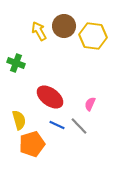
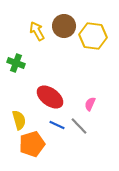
yellow arrow: moved 2 px left
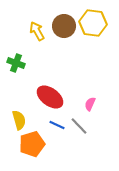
yellow hexagon: moved 13 px up
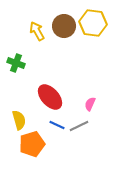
red ellipse: rotated 12 degrees clockwise
gray line: rotated 72 degrees counterclockwise
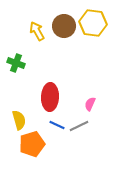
red ellipse: rotated 44 degrees clockwise
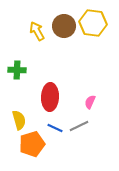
green cross: moved 1 px right, 7 px down; rotated 18 degrees counterclockwise
pink semicircle: moved 2 px up
blue line: moved 2 px left, 3 px down
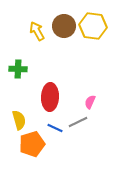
yellow hexagon: moved 3 px down
green cross: moved 1 px right, 1 px up
gray line: moved 1 px left, 4 px up
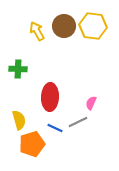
pink semicircle: moved 1 px right, 1 px down
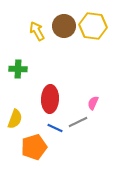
red ellipse: moved 2 px down
pink semicircle: moved 2 px right
yellow semicircle: moved 4 px left, 1 px up; rotated 36 degrees clockwise
orange pentagon: moved 2 px right, 3 px down
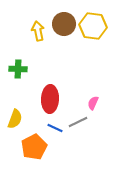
brown circle: moved 2 px up
yellow arrow: moved 1 px right; rotated 18 degrees clockwise
orange pentagon: rotated 10 degrees counterclockwise
